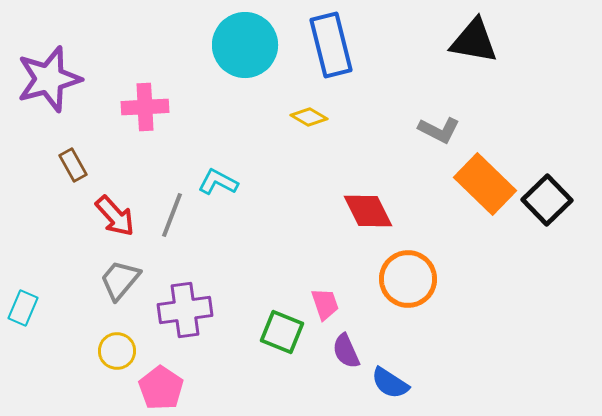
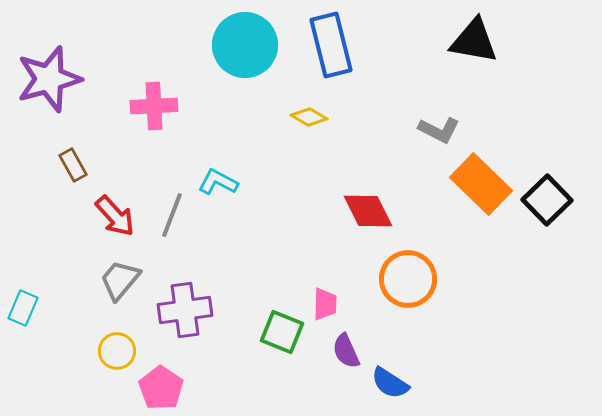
pink cross: moved 9 px right, 1 px up
orange rectangle: moved 4 px left
pink trapezoid: rotated 20 degrees clockwise
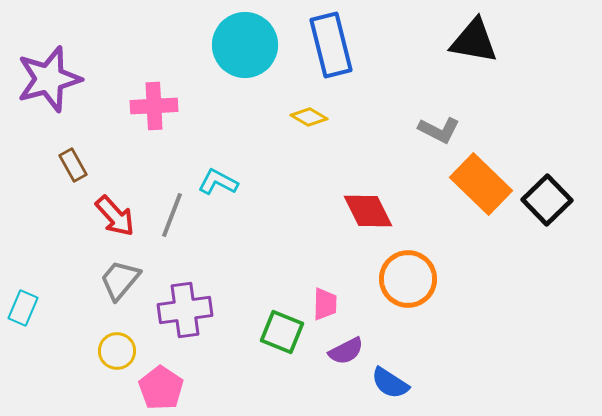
purple semicircle: rotated 93 degrees counterclockwise
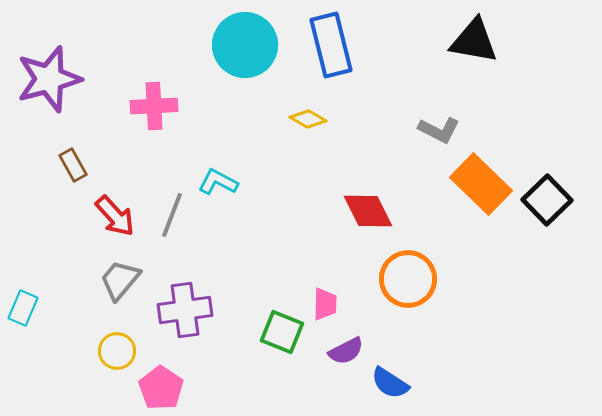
yellow diamond: moved 1 px left, 2 px down
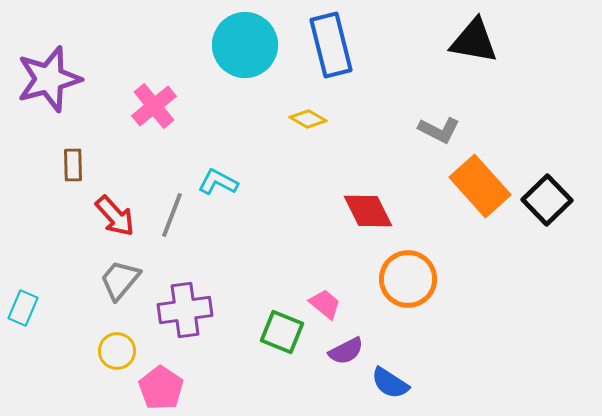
pink cross: rotated 36 degrees counterclockwise
brown rectangle: rotated 28 degrees clockwise
orange rectangle: moved 1 px left, 2 px down; rotated 4 degrees clockwise
pink trapezoid: rotated 52 degrees counterclockwise
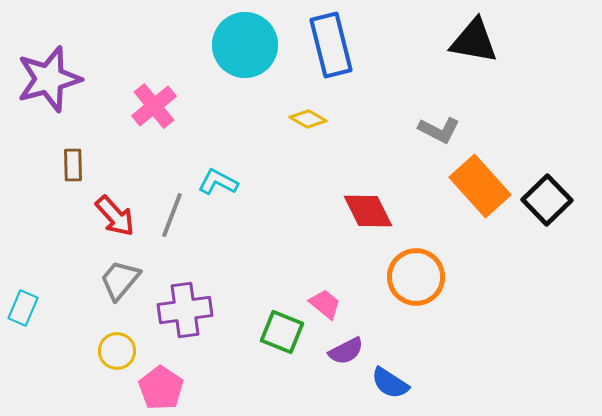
orange circle: moved 8 px right, 2 px up
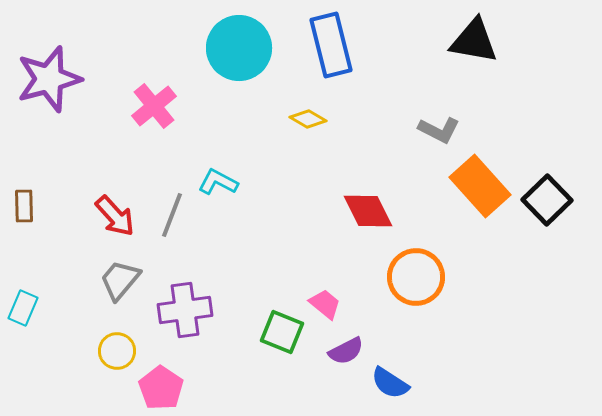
cyan circle: moved 6 px left, 3 px down
brown rectangle: moved 49 px left, 41 px down
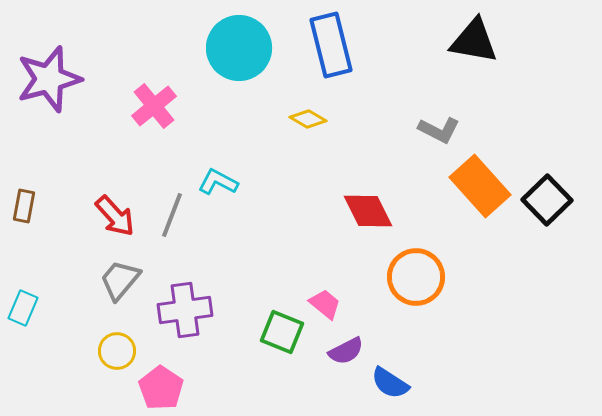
brown rectangle: rotated 12 degrees clockwise
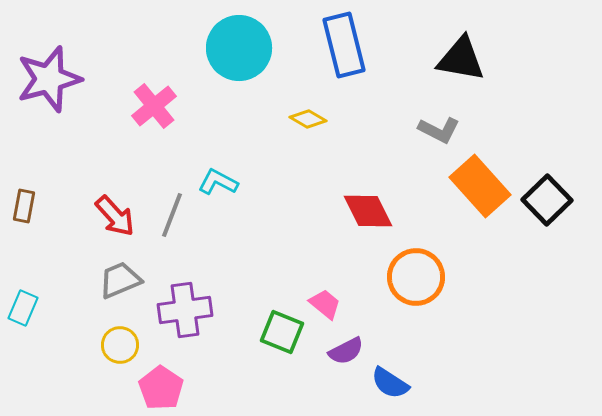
black triangle: moved 13 px left, 18 px down
blue rectangle: moved 13 px right
gray trapezoid: rotated 27 degrees clockwise
yellow circle: moved 3 px right, 6 px up
